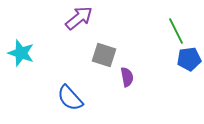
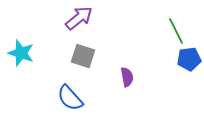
gray square: moved 21 px left, 1 px down
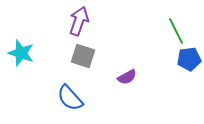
purple arrow: moved 3 px down; rotated 32 degrees counterclockwise
purple semicircle: rotated 72 degrees clockwise
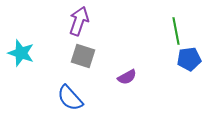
green line: rotated 16 degrees clockwise
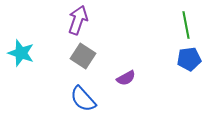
purple arrow: moved 1 px left, 1 px up
green line: moved 10 px right, 6 px up
gray square: rotated 15 degrees clockwise
purple semicircle: moved 1 px left, 1 px down
blue semicircle: moved 13 px right, 1 px down
